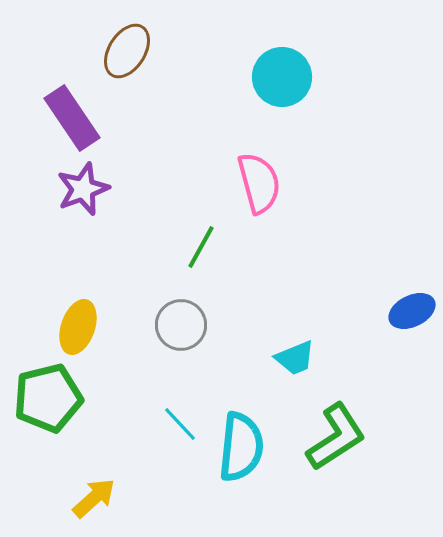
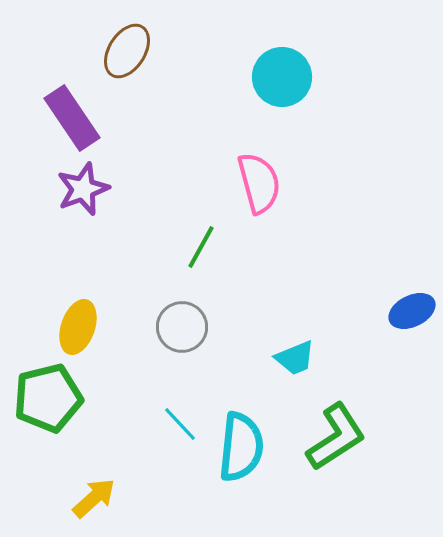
gray circle: moved 1 px right, 2 px down
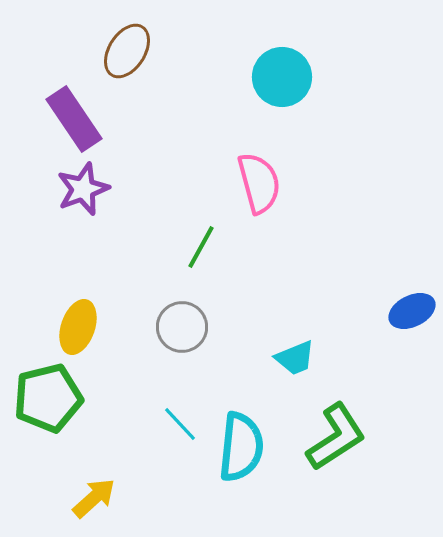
purple rectangle: moved 2 px right, 1 px down
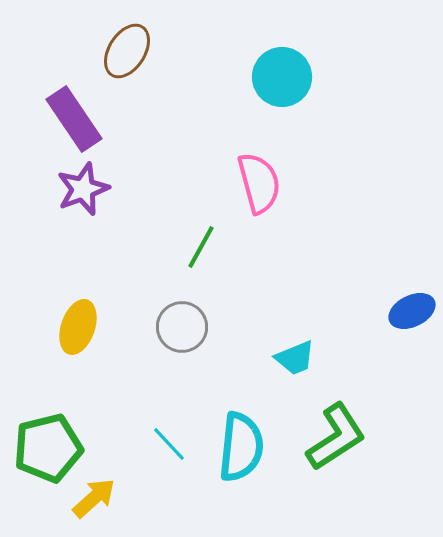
green pentagon: moved 50 px down
cyan line: moved 11 px left, 20 px down
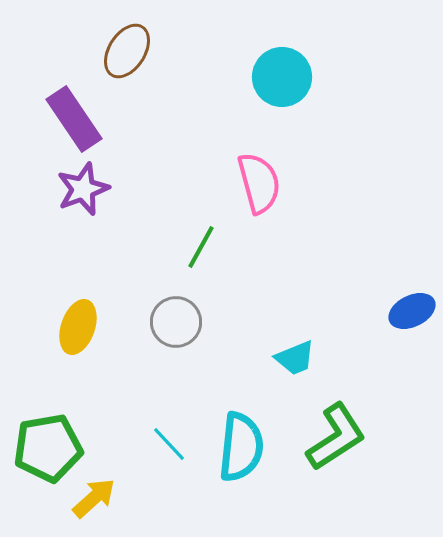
gray circle: moved 6 px left, 5 px up
green pentagon: rotated 4 degrees clockwise
